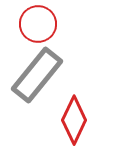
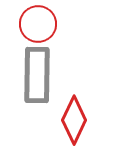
gray rectangle: rotated 38 degrees counterclockwise
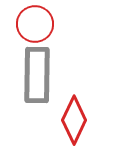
red circle: moved 3 px left
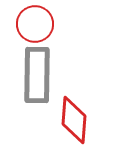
red diamond: rotated 21 degrees counterclockwise
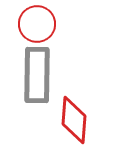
red circle: moved 2 px right
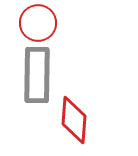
red circle: moved 1 px right, 1 px up
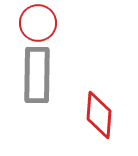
red diamond: moved 25 px right, 5 px up
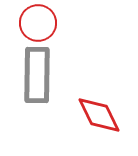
red diamond: rotated 30 degrees counterclockwise
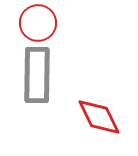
red diamond: moved 2 px down
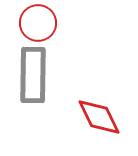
gray rectangle: moved 4 px left
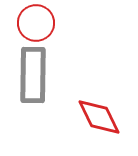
red circle: moved 2 px left
